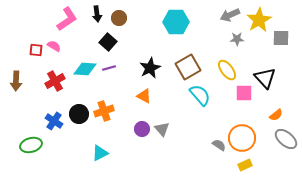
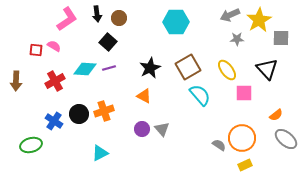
black triangle: moved 2 px right, 9 px up
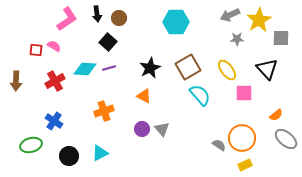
black circle: moved 10 px left, 42 px down
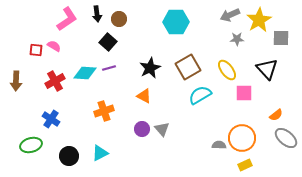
brown circle: moved 1 px down
cyan diamond: moved 4 px down
cyan semicircle: rotated 80 degrees counterclockwise
blue cross: moved 3 px left, 2 px up
gray ellipse: moved 1 px up
gray semicircle: rotated 32 degrees counterclockwise
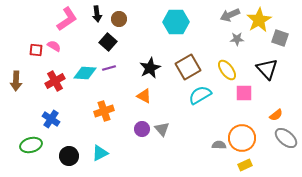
gray square: moved 1 px left; rotated 18 degrees clockwise
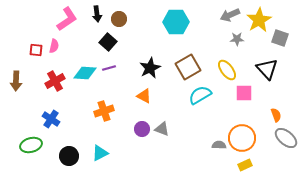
pink semicircle: rotated 72 degrees clockwise
orange semicircle: rotated 72 degrees counterclockwise
gray triangle: rotated 28 degrees counterclockwise
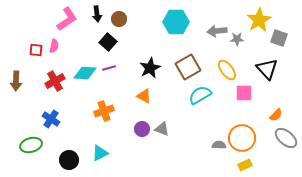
gray arrow: moved 13 px left, 16 px down; rotated 18 degrees clockwise
gray square: moved 1 px left
orange semicircle: rotated 64 degrees clockwise
black circle: moved 4 px down
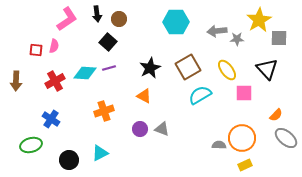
gray square: rotated 18 degrees counterclockwise
purple circle: moved 2 px left
